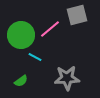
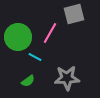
gray square: moved 3 px left, 1 px up
pink line: moved 4 px down; rotated 20 degrees counterclockwise
green circle: moved 3 px left, 2 px down
green semicircle: moved 7 px right
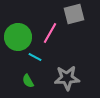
green semicircle: rotated 96 degrees clockwise
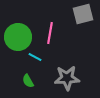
gray square: moved 9 px right
pink line: rotated 20 degrees counterclockwise
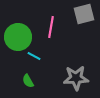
gray square: moved 1 px right
pink line: moved 1 px right, 6 px up
cyan line: moved 1 px left, 1 px up
gray star: moved 9 px right
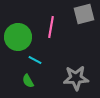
cyan line: moved 1 px right, 4 px down
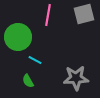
pink line: moved 3 px left, 12 px up
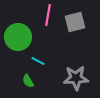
gray square: moved 9 px left, 8 px down
cyan line: moved 3 px right, 1 px down
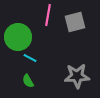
cyan line: moved 8 px left, 3 px up
gray star: moved 1 px right, 2 px up
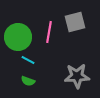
pink line: moved 1 px right, 17 px down
cyan line: moved 2 px left, 2 px down
green semicircle: rotated 40 degrees counterclockwise
